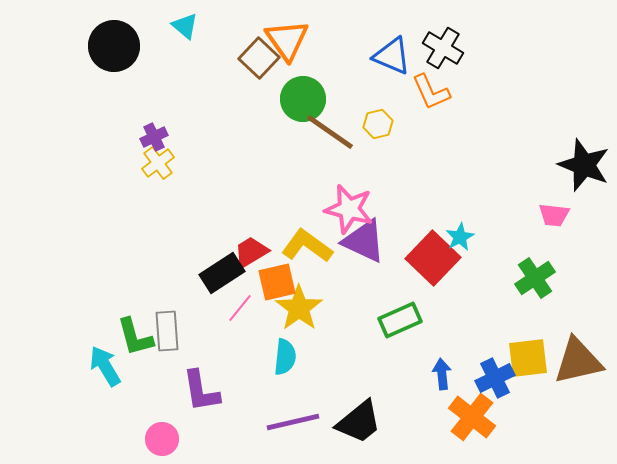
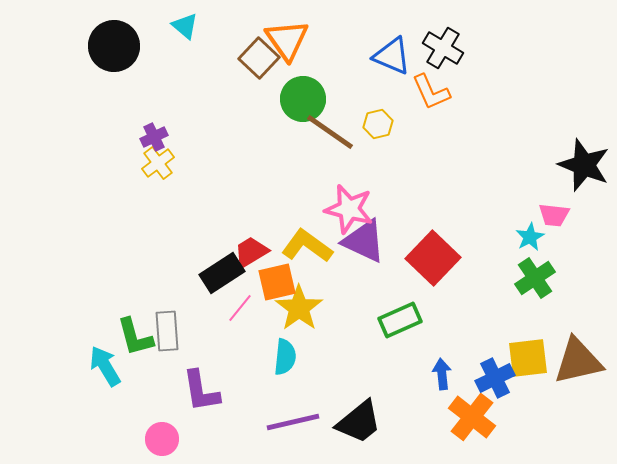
cyan star: moved 70 px right
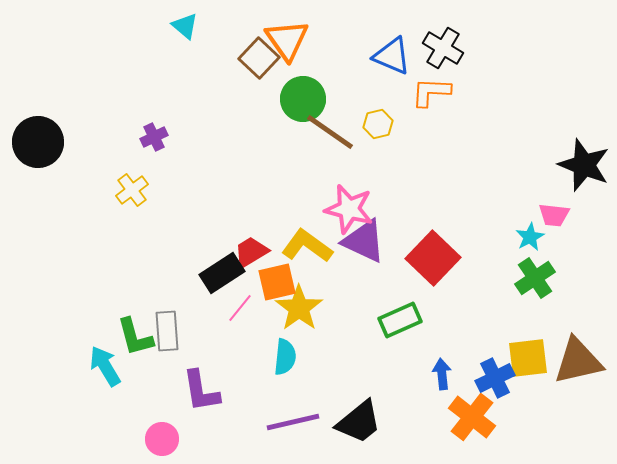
black circle: moved 76 px left, 96 px down
orange L-shape: rotated 117 degrees clockwise
yellow cross: moved 26 px left, 27 px down
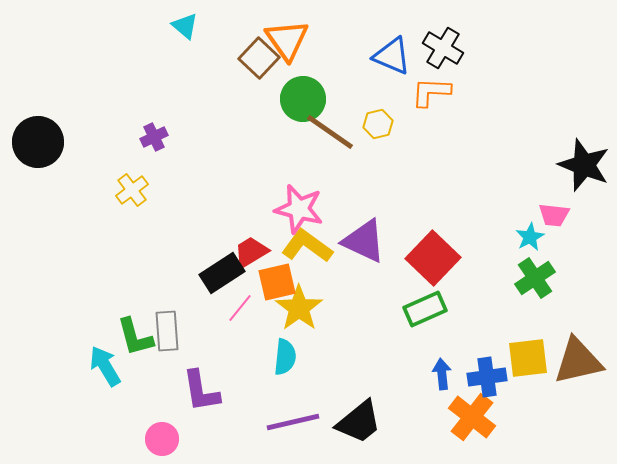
pink star: moved 50 px left
green rectangle: moved 25 px right, 11 px up
blue cross: moved 8 px left, 1 px up; rotated 18 degrees clockwise
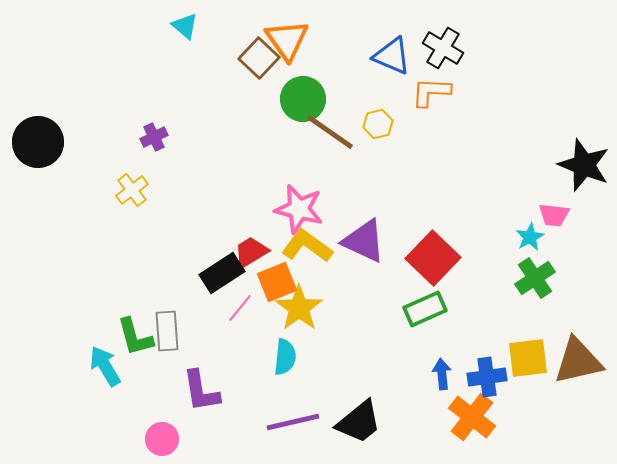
orange square: rotated 9 degrees counterclockwise
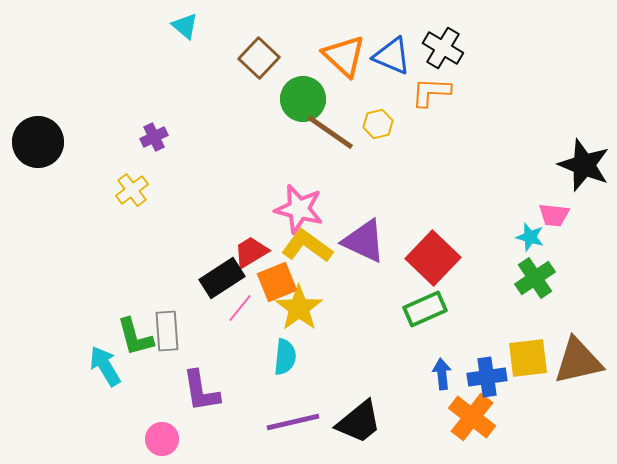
orange triangle: moved 57 px right, 16 px down; rotated 12 degrees counterclockwise
cyan star: rotated 28 degrees counterclockwise
black rectangle: moved 5 px down
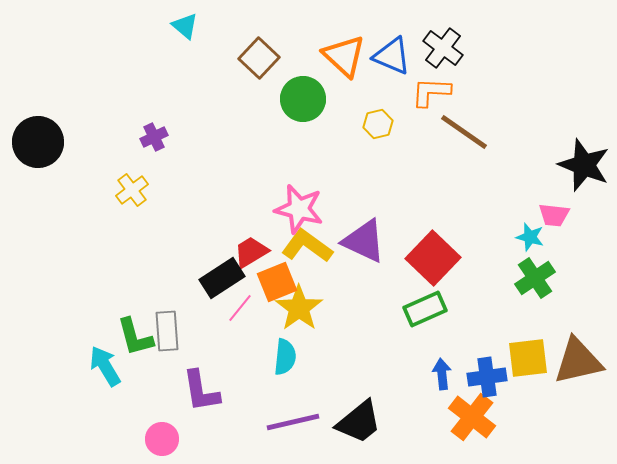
black cross: rotated 6 degrees clockwise
brown line: moved 134 px right
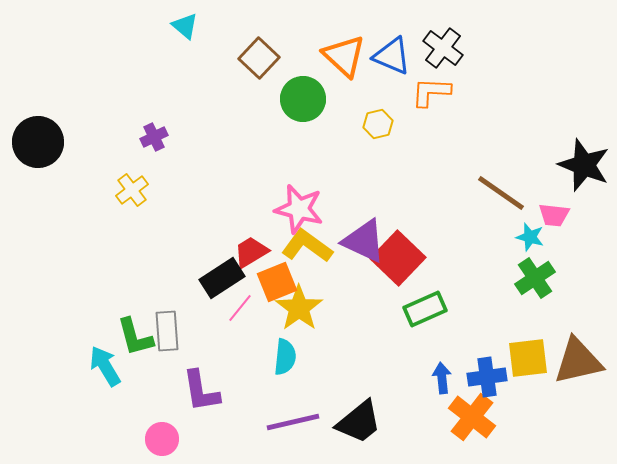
brown line: moved 37 px right, 61 px down
red square: moved 35 px left
blue arrow: moved 4 px down
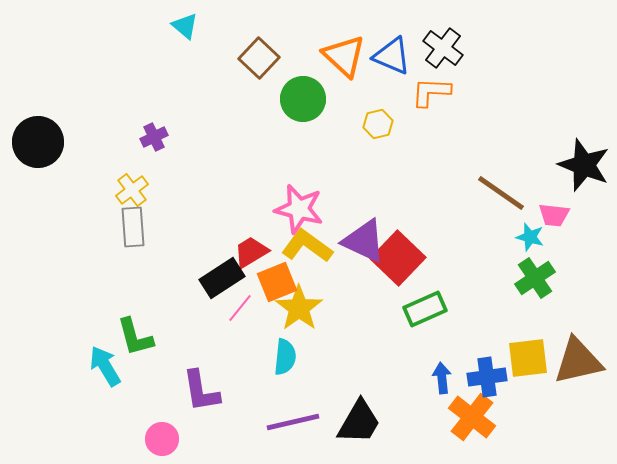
gray rectangle: moved 34 px left, 104 px up
black trapezoid: rotated 21 degrees counterclockwise
